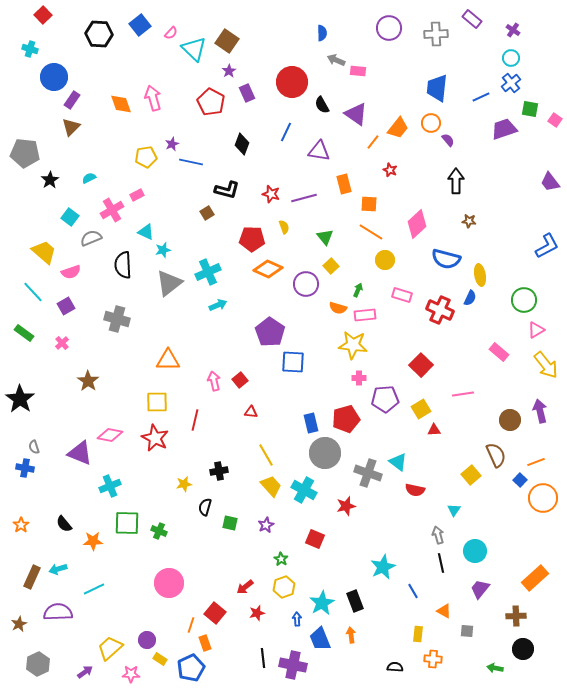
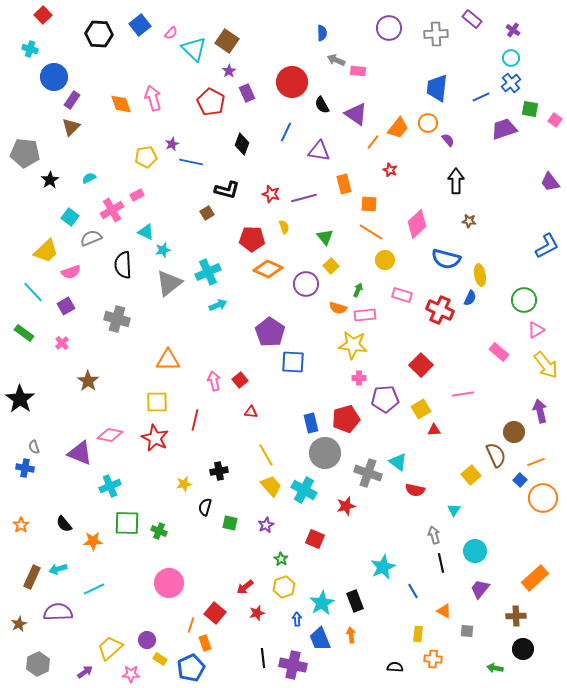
orange circle at (431, 123): moved 3 px left
yellow trapezoid at (44, 252): moved 2 px right, 1 px up; rotated 96 degrees clockwise
brown circle at (510, 420): moved 4 px right, 12 px down
gray arrow at (438, 535): moved 4 px left
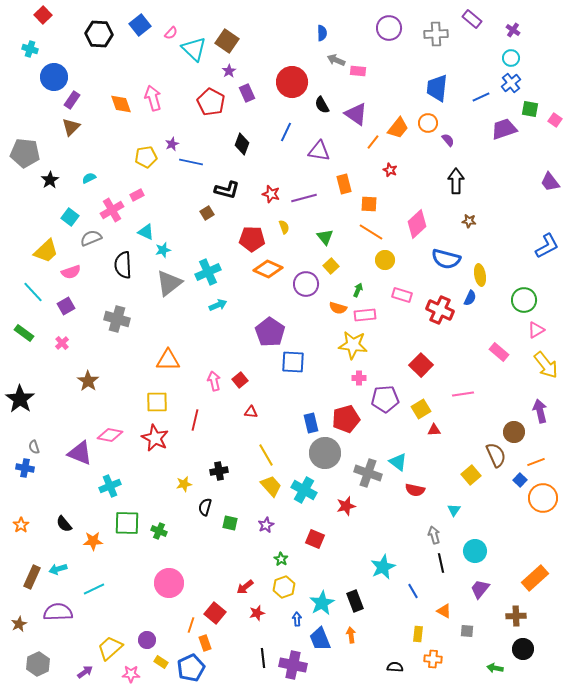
yellow rectangle at (160, 659): moved 1 px right, 3 px down
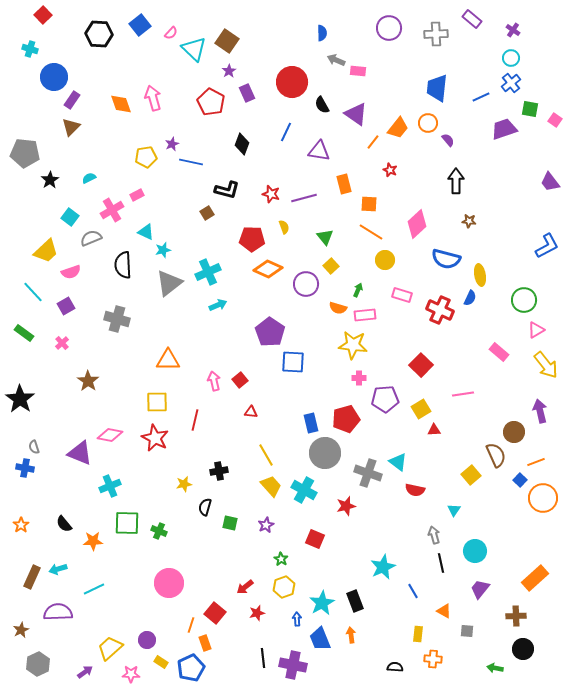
brown star at (19, 624): moved 2 px right, 6 px down
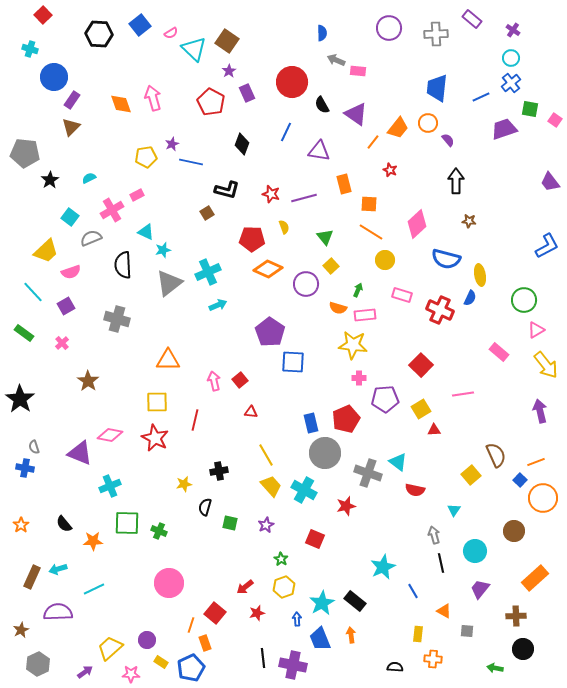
pink semicircle at (171, 33): rotated 16 degrees clockwise
red pentagon at (346, 419): rotated 8 degrees counterclockwise
brown circle at (514, 432): moved 99 px down
black rectangle at (355, 601): rotated 30 degrees counterclockwise
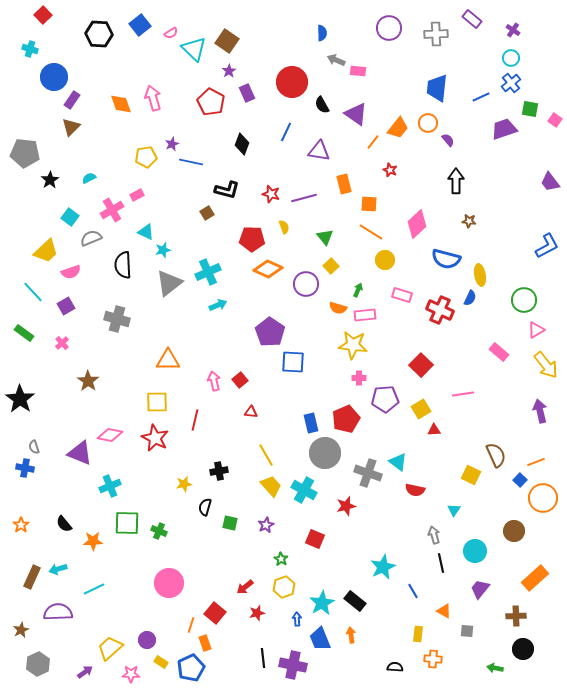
yellow square at (471, 475): rotated 24 degrees counterclockwise
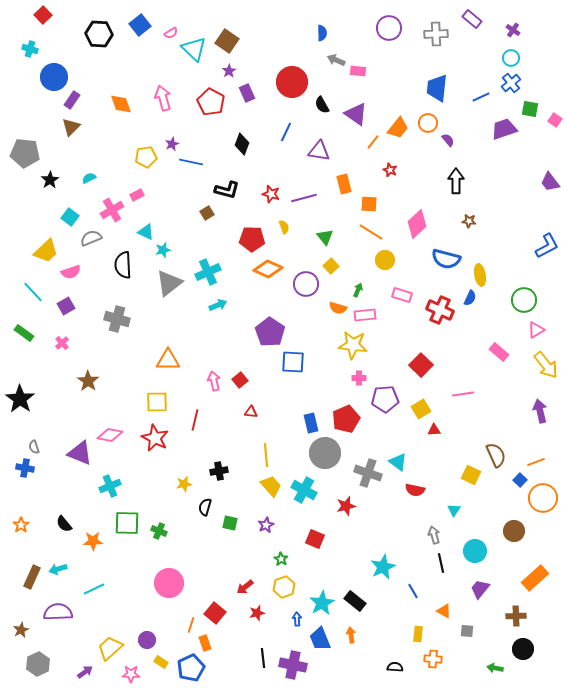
pink arrow at (153, 98): moved 10 px right
yellow line at (266, 455): rotated 25 degrees clockwise
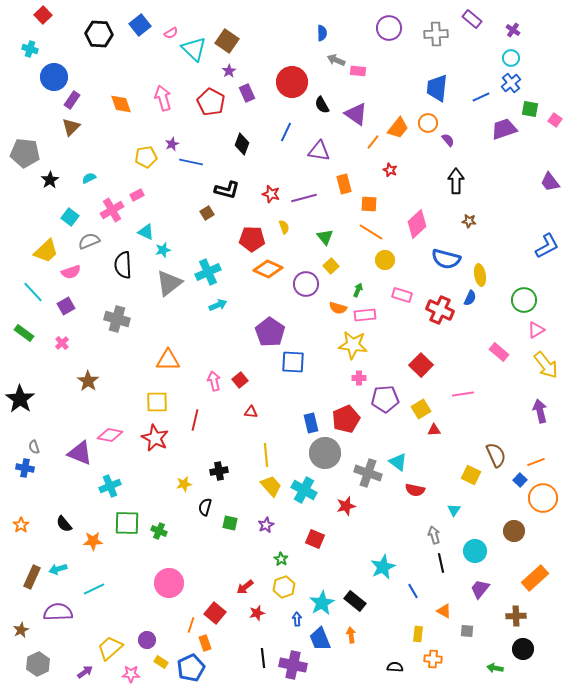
gray semicircle at (91, 238): moved 2 px left, 3 px down
